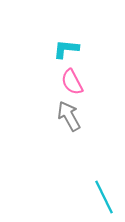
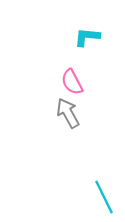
cyan L-shape: moved 21 px right, 12 px up
gray arrow: moved 1 px left, 3 px up
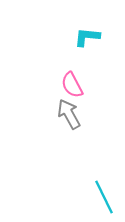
pink semicircle: moved 3 px down
gray arrow: moved 1 px right, 1 px down
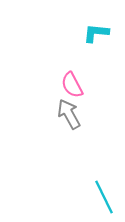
cyan L-shape: moved 9 px right, 4 px up
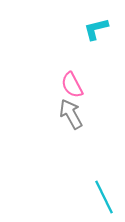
cyan L-shape: moved 4 px up; rotated 20 degrees counterclockwise
gray arrow: moved 2 px right
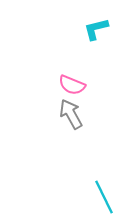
pink semicircle: rotated 40 degrees counterclockwise
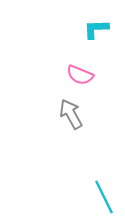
cyan L-shape: rotated 12 degrees clockwise
pink semicircle: moved 8 px right, 10 px up
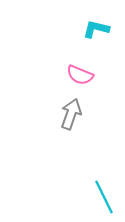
cyan L-shape: rotated 16 degrees clockwise
gray arrow: rotated 48 degrees clockwise
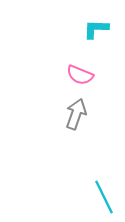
cyan L-shape: rotated 12 degrees counterclockwise
gray arrow: moved 5 px right
